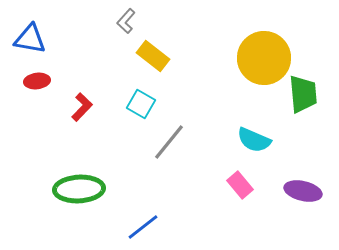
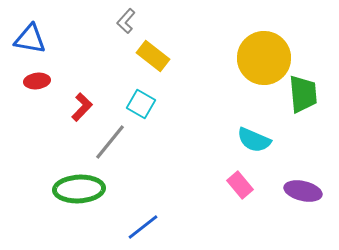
gray line: moved 59 px left
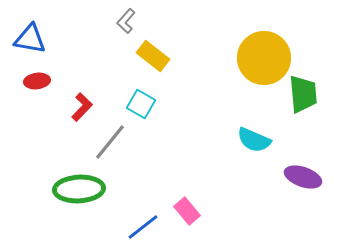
pink rectangle: moved 53 px left, 26 px down
purple ellipse: moved 14 px up; rotated 6 degrees clockwise
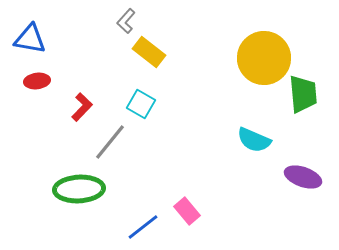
yellow rectangle: moved 4 px left, 4 px up
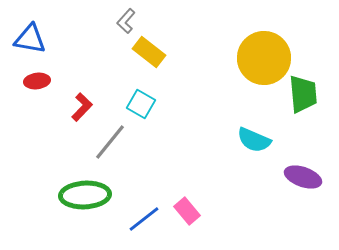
green ellipse: moved 6 px right, 6 px down
blue line: moved 1 px right, 8 px up
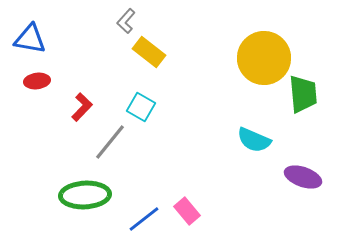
cyan square: moved 3 px down
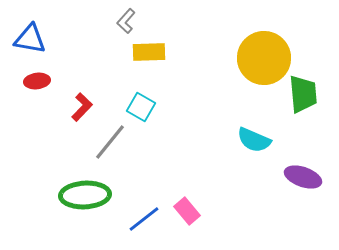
yellow rectangle: rotated 40 degrees counterclockwise
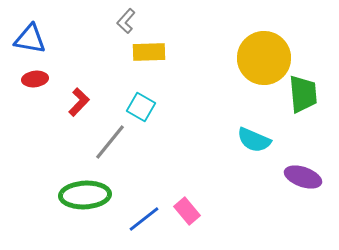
red ellipse: moved 2 px left, 2 px up
red L-shape: moved 3 px left, 5 px up
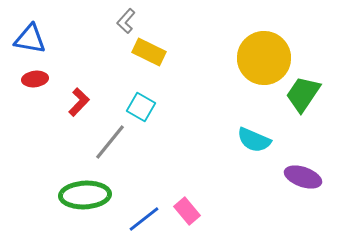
yellow rectangle: rotated 28 degrees clockwise
green trapezoid: rotated 141 degrees counterclockwise
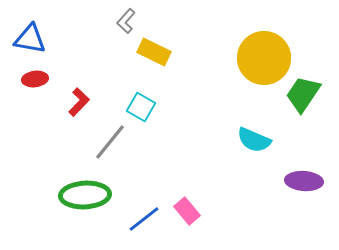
yellow rectangle: moved 5 px right
purple ellipse: moved 1 px right, 4 px down; rotated 15 degrees counterclockwise
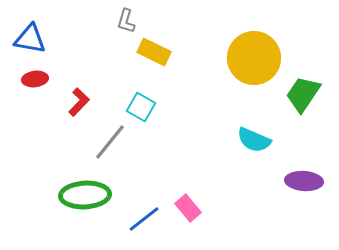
gray L-shape: rotated 25 degrees counterclockwise
yellow circle: moved 10 px left
pink rectangle: moved 1 px right, 3 px up
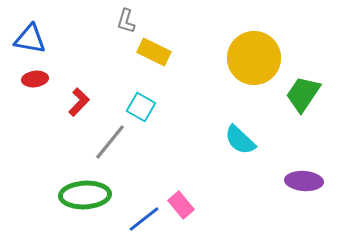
cyan semicircle: moved 14 px left; rotated 20 degrees clockwise
pink rectangle: moved 7 px left, 3 px up
